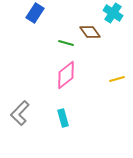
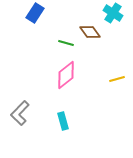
cyan rectangle: moved 3 px down
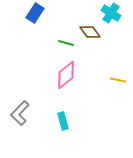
cyan cross: moved 2 px left
yellow line: moved 1 px right, 1 px down; rotated 28 degrees clockwise
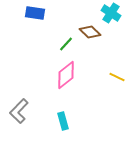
blue rectangle: rotated 66 degrees clockwise
brown diamond: rotated 10 degrees counterclockwise
green line: moved 1 px down; rotated 63 degrees counterclockwise
yellow line: moved 1 px left, 3 px up; rotated 14 degrees clockwise
gray L-shape: moved 1 px left, 2 px up
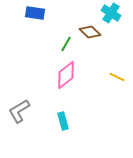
green line: rotated 14 degrees counterclockwise
gray L-shape: rotated 15 degrees clockwise
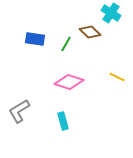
blue rectangle: moved 26 px down
pink diamond: moved 3 px right, 7 px down; rotated 56 degrees clockwise
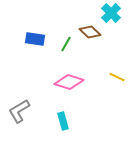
cyan cross: rotated 12 degrees clockwise
